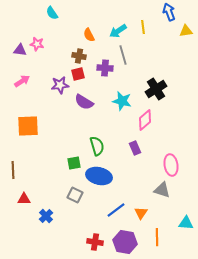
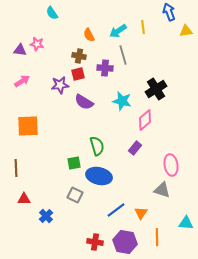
purple rectangle: rotated 64 degrees clockwise
brown line: moved 3 px right, 2 px up
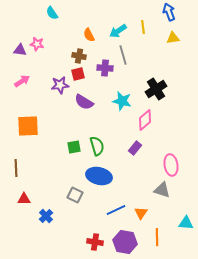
yellow triangle: moved 13 px left, 7 px down
green square: moved 16 px up
blue line: rotated 12 degrees clockwise
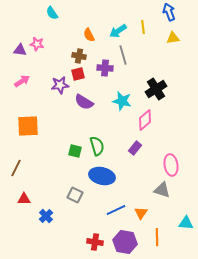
green square: moved 1 px right, 4 px down; rotated 24 degrees clockwise
brown line: rotated 30 degrees clockwise
blue ellipse: moved 3 px right
